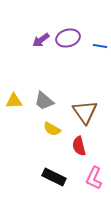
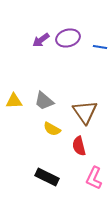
blue line: moved 1 px down
black rectangle: moved 7 px left
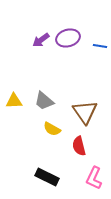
blue line: moved 1 px up
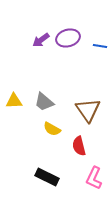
gray trapezoid: moved 1 px down
brown triangle: moved 3 px right, 2 px up
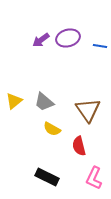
yellow triangle: rotated 36 degrees counterclockwise
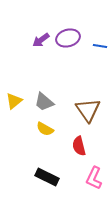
yellow semicircle: moved 7 px left
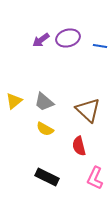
brown triangle: rotated 12 degrees counterclockwise
pink L-shape: moved 1 px right
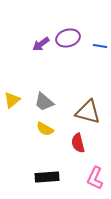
purple arrow: moved 4 px down
yellow triangle: moved 2 px left, 1 px up
brown triangle: moved 2 px down; rotated 28 degrees counterclockwise
red semicircle: moved 1 px left, 3 px up
black rectangle: rotated 30 degrees counterclockwise
